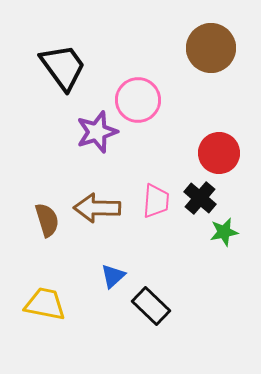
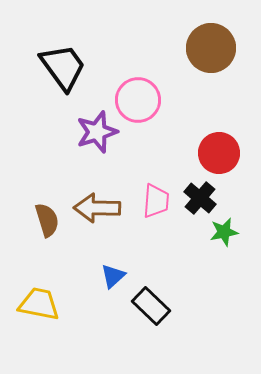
yellow trapezoid: moved 6 px left
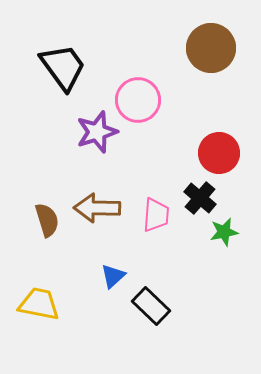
pink trapezoid: moved 14 px down
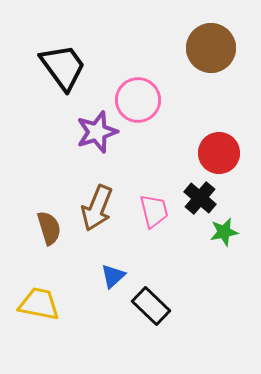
brown arrow: rotated 69 degrees counterclockwise
pink trapezoid: moved 2 px left, 4 px up; rotated 18 degrees counterclockwise
brown semicircle: moved 2 px right, 8 px down
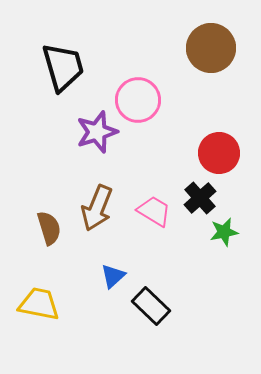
black trapezoid: rotated 20 degrees clockwise
black cross: rotated 8 degrees clockwise
pink trapezoid: rotated 45 degrees counterclockwise
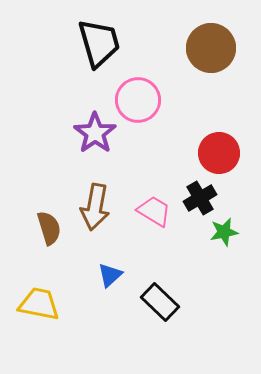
black trapezoid: moved 36 px right, 24 px up
purple star: moved 2 px left, 1 px down; rotated 18 degrees counterclockwise
black cross: rotated 12 degrees clockwise
brown arrow: moved 2 px left, 1 px up; rotated 12 degrees counterclockwise
blue triangle: moved 3 px left, 1 px up
black rectangle: moved 9 px right, 4 px up
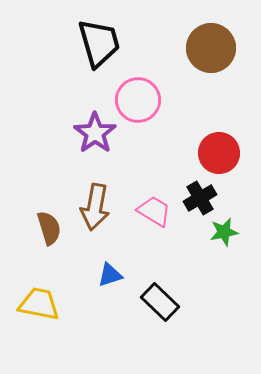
blue triangle: rotated 24 degrees clockwise
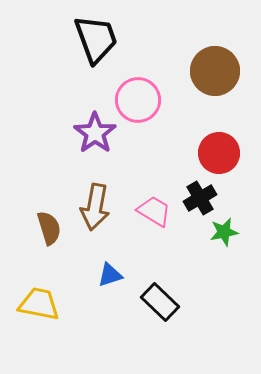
black trapezoid: moved 3 px left, 4 px up; rotated 4 degrees counterclockwise
brown circle: moved 4 px right, 23 px down
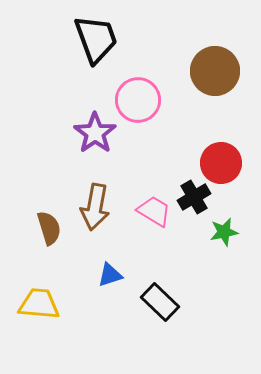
red circle: moved 2 px right, 10 px down
black cross: moved 6 px left, 1 px up
yellow trapezoid: rotated 6 degrees counterclockwise
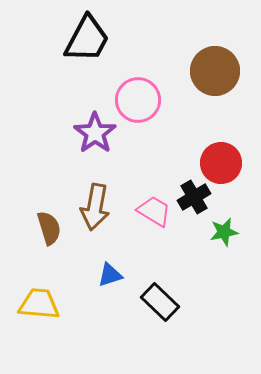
black trapezoid: moved 9 px left; rotated 48 degrees clockwise
